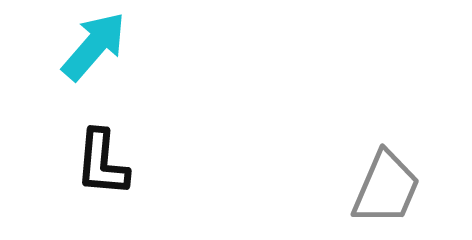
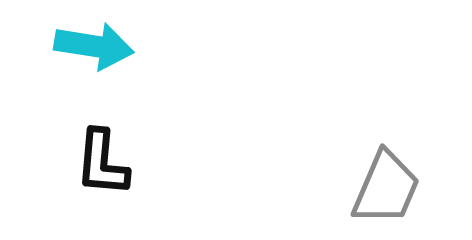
cyan arrow: rotated 58 degrees clockwise
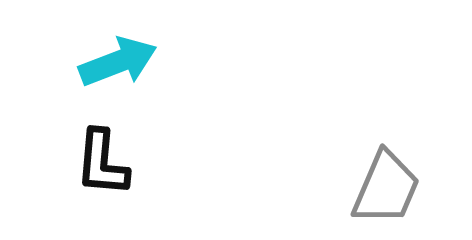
cyan arrow: moved 24 px right, 16 px down; rotated 30 degrees counterclockwise
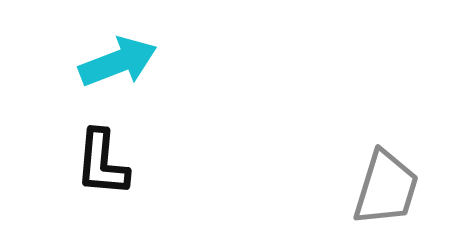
gray trapezoid: rotated 6 degrees counterclockwise
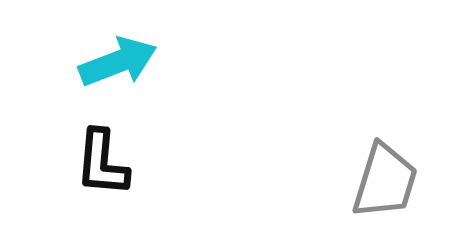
gray trapezoid: moved 1 px left, 7 px up
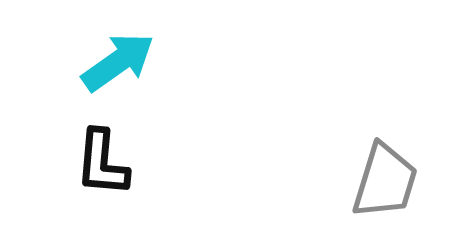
cyan arrow: rotated 14 degrees counterclockwise
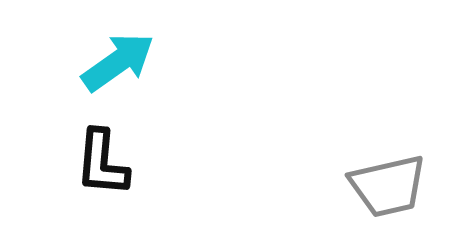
gray trapezoid: moved 3 px right, 5 px down; rotated 60 degrees clockwise
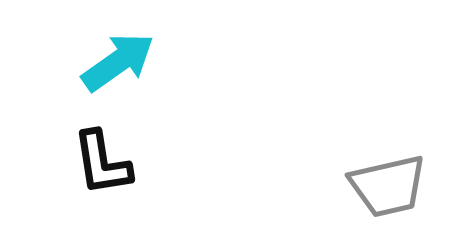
black L-shape: rotated 14 degrees counterclockwise
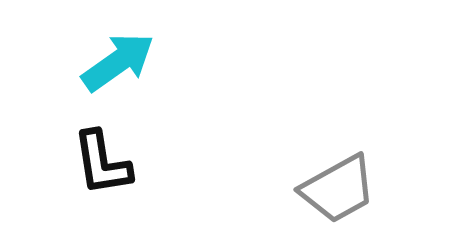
gray trapezoid: moved 50 px left, 3 px down; rotated 16 degrees counterclockwise
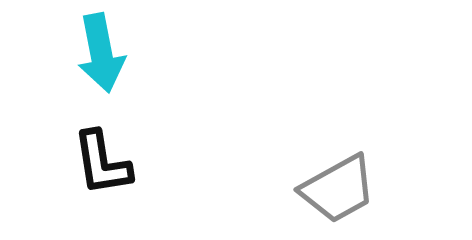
cyan arrow: moved 17 px left, 9 px up; rotated 114 degrees clockwise
